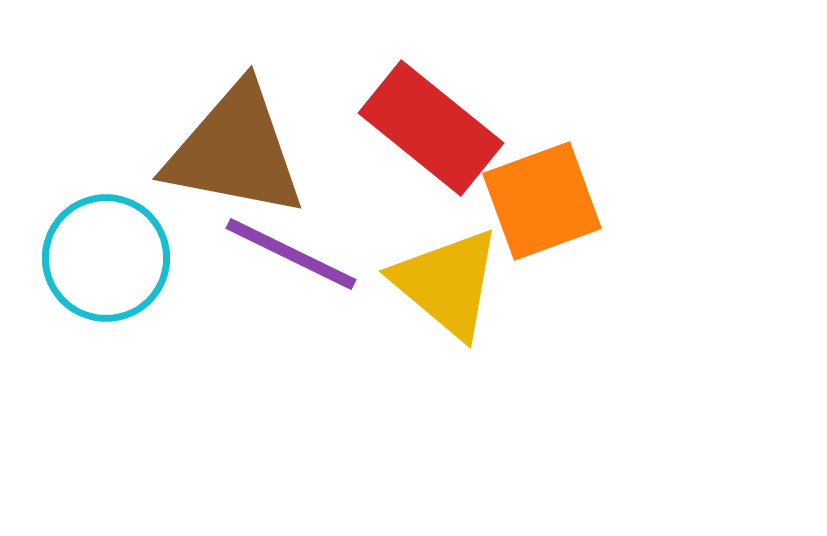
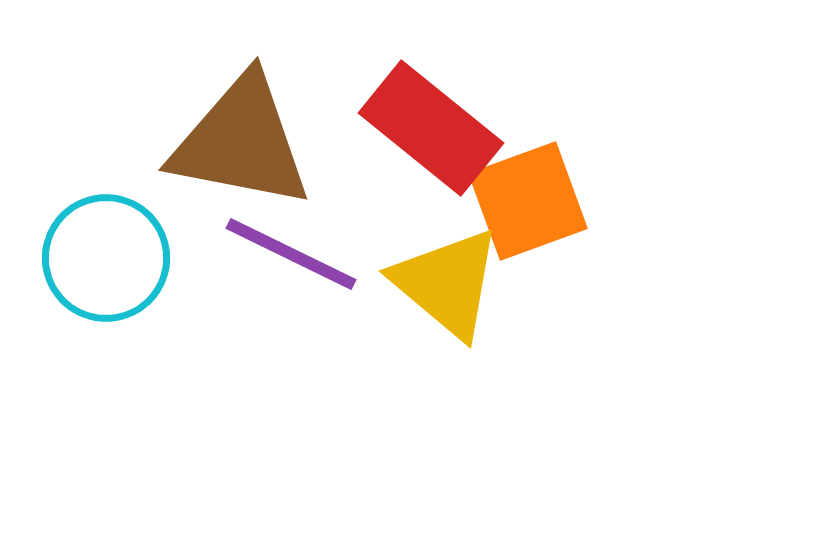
brown triangle: moved 6 px right, 9 px up
orange square: moved 14 px left
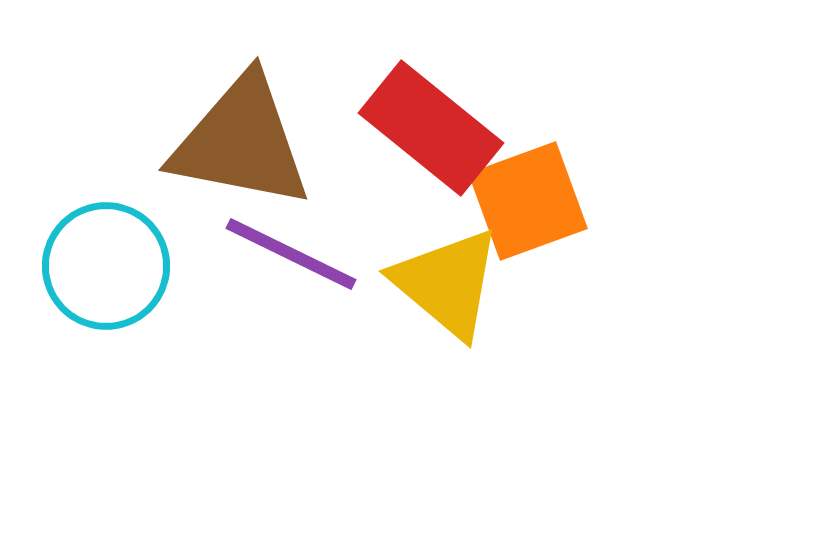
cyan circle: moved 8 px down
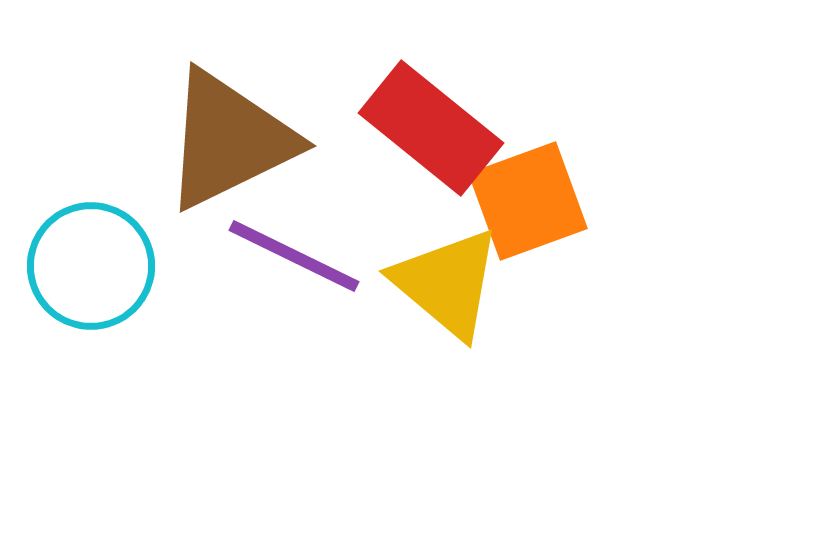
brown triangle: moved 12 px left, 2 px up; rotated 37 degrees counterclockwise
purple line: moved 3 px right, 2 px down
cyan circle: moved 15 px left
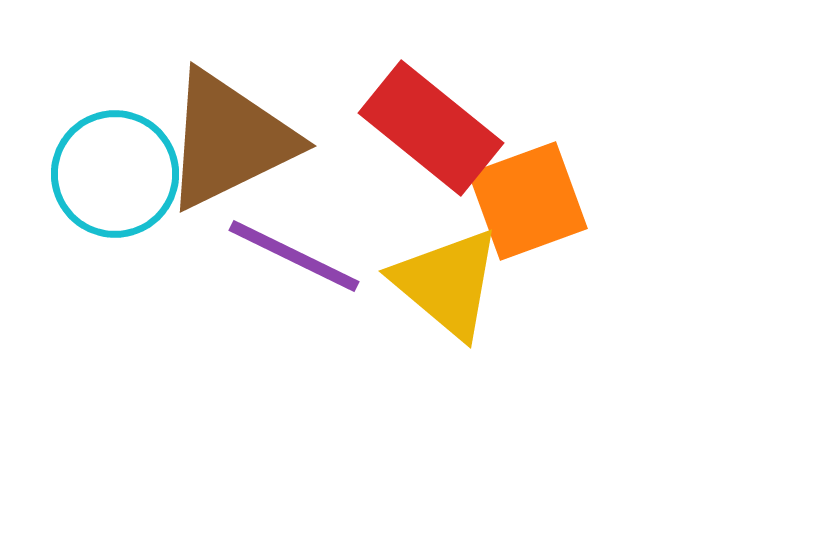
cyan circle: moved 24 px right, 92 px up
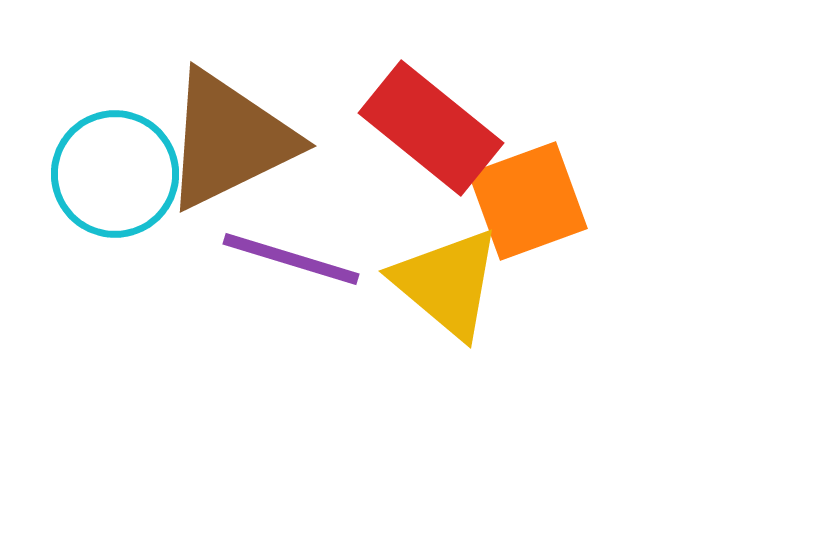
purple line: moved 3 px left, 3 px down; rotated 9 degrees counterclockwise
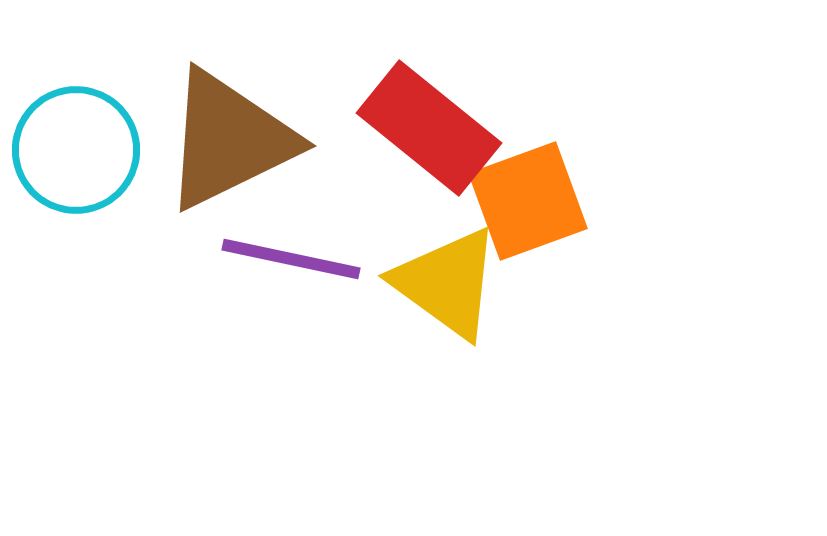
red rectangle: moved 2 px left
cyan circle: moved 39 px left, 24 px up
purple line: rotated 5 degrees counterclockwise
yellow triangle: rotated 4 degrees counterclockwise
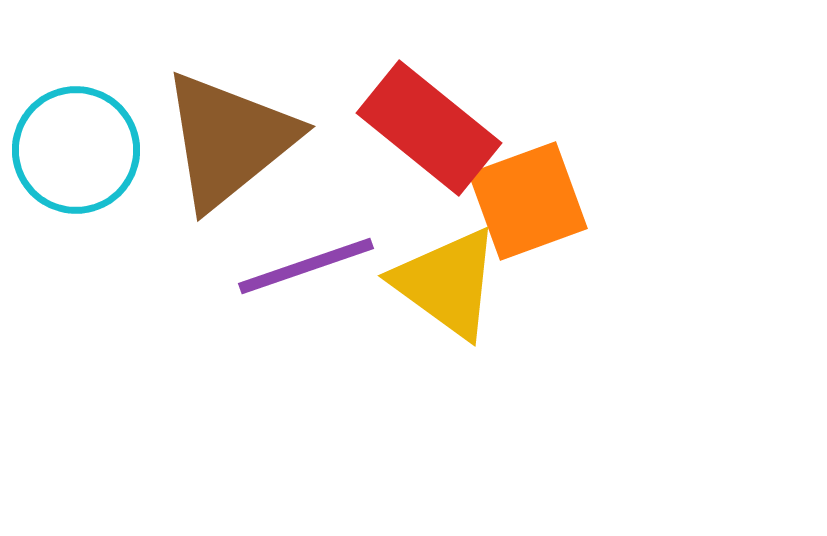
brown triangle: rotated 13 degrees counterclockwise
purple line: moved 15 px right, 7 px down; rotated 31 degrees counterclockwise
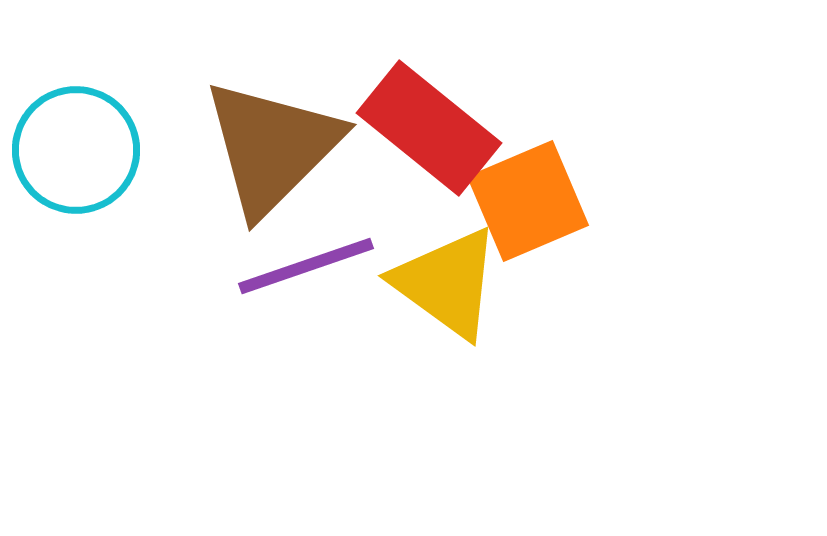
brown triangle: moved 43 px right, 7 px down; rotated 6 degrees counterclockwise
orange square: rotated 3 degrees counterclockwise
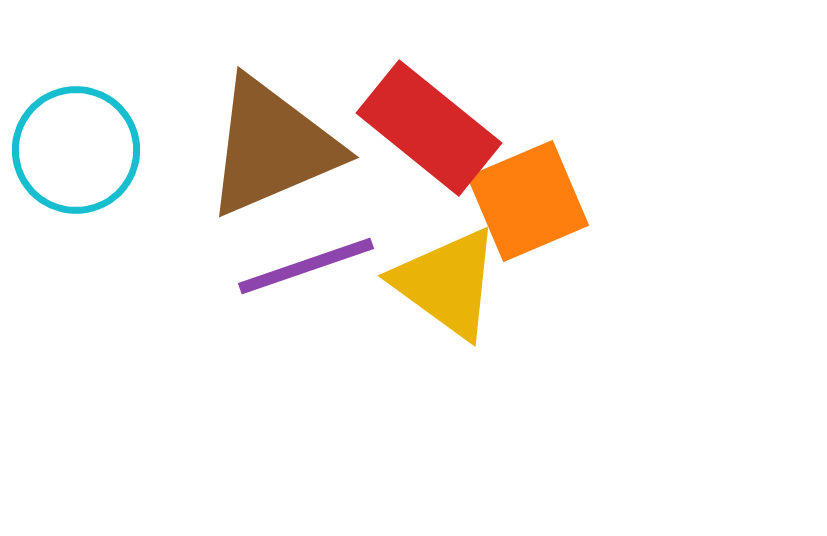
brown triangle: rotated 22 degrees clockwise
